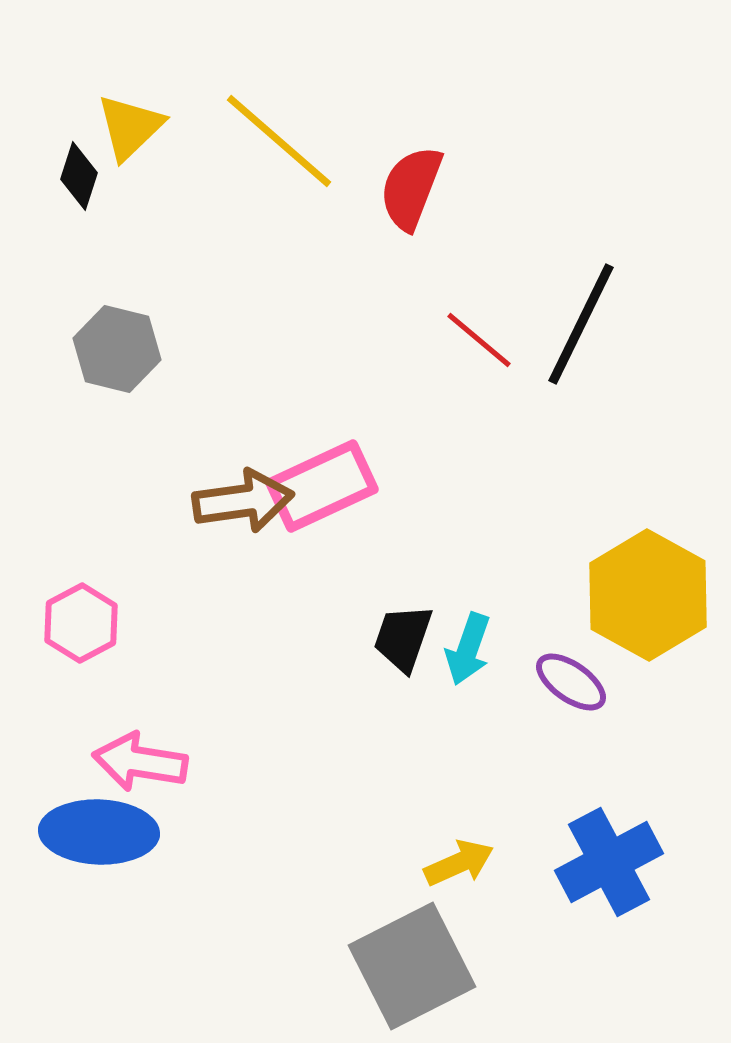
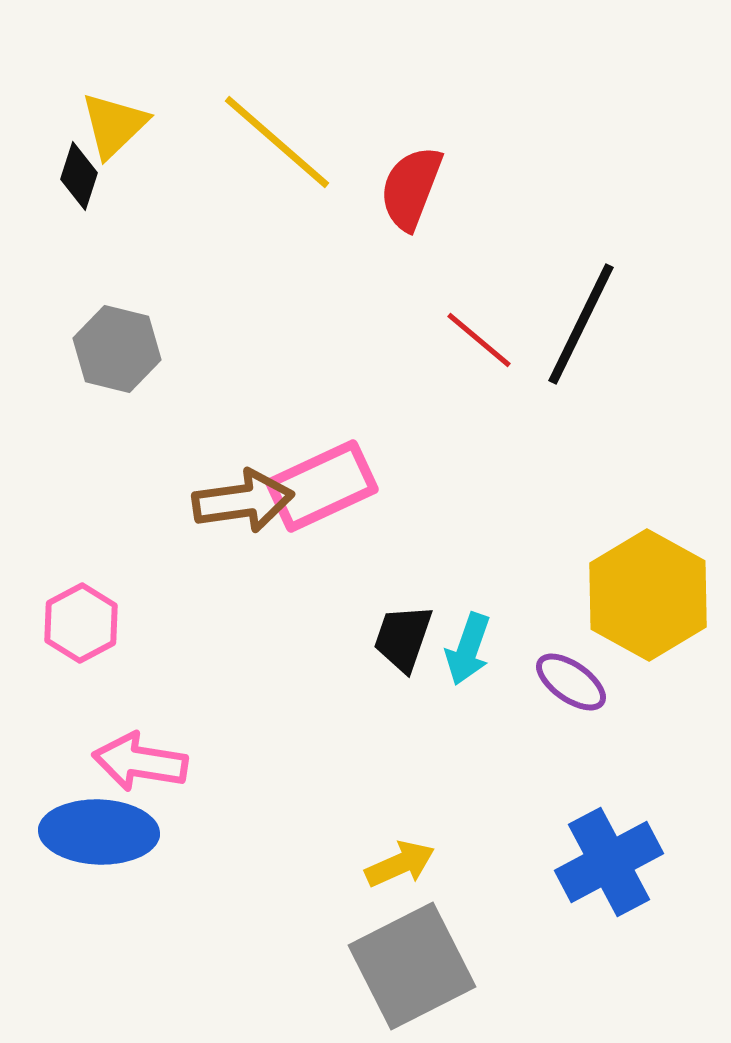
yellow triangle: moved 16 px left, 2 px up
yellow line: moved 2 px left, 1 px down
yellow arrow: moved 59 px left, 1 px down
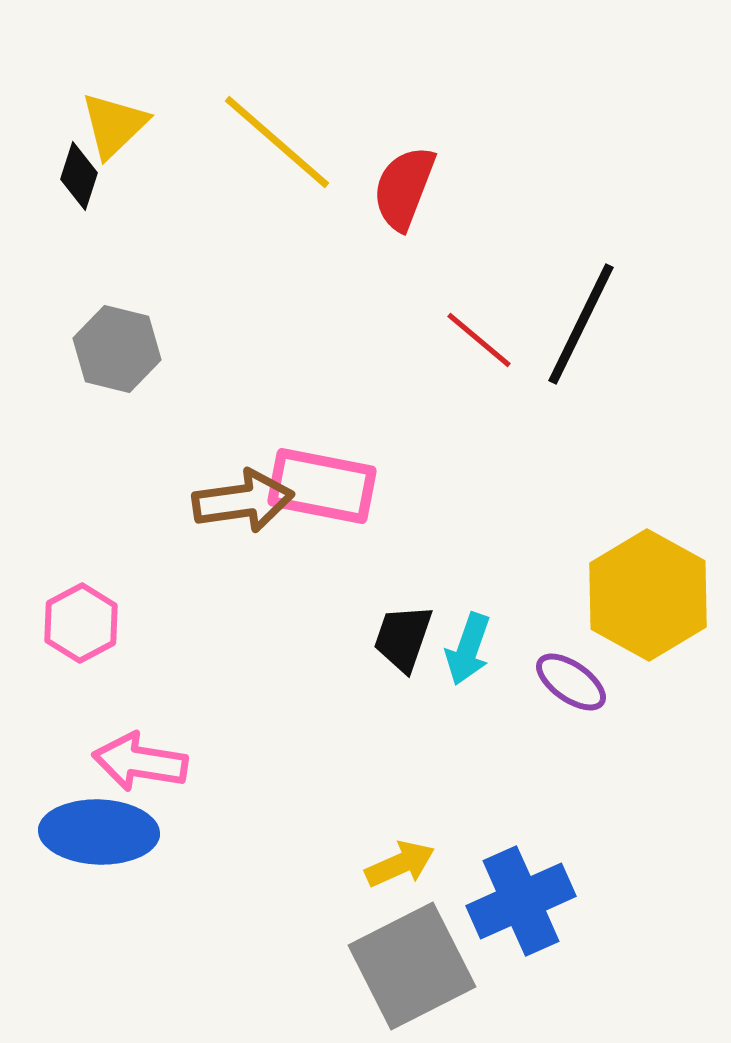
red semicircle: moved 7 px left
pink rectangle: rotated 36 degrees clockwise
blue cross: moved 88 px left, 39 px down; rotated 4 degrees clockwise
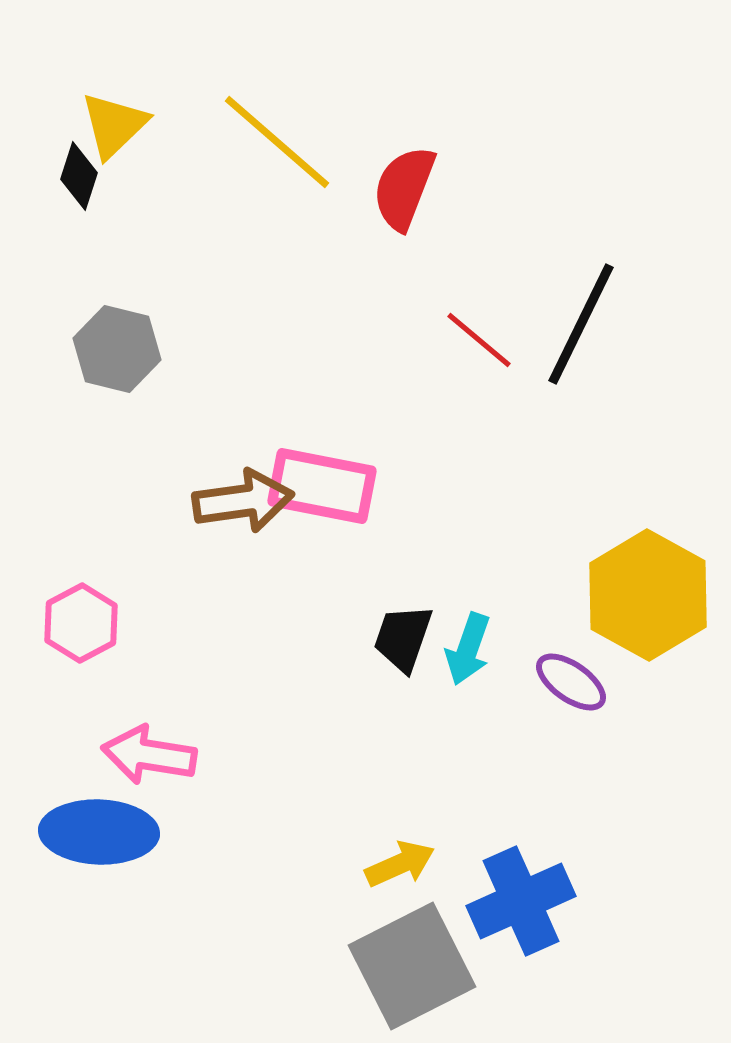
pink arrow: moved 9 px right, 7 px up
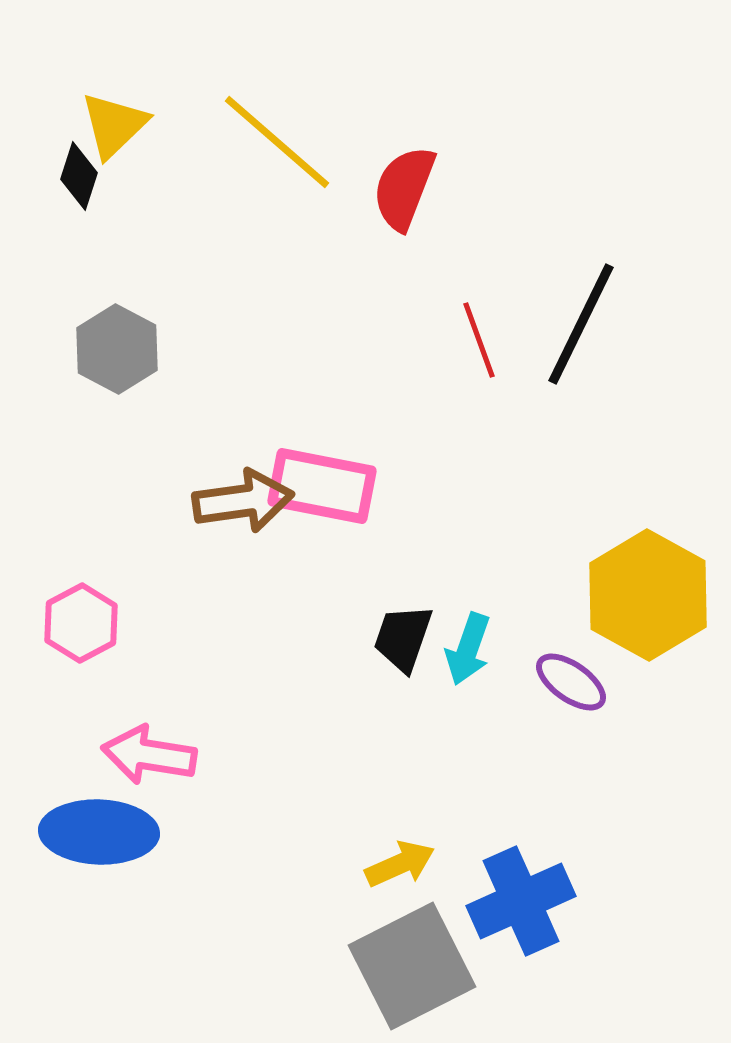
red line: rotated 30 degrees clockwise
gray hexagon: rotated 14 degrees clockwise
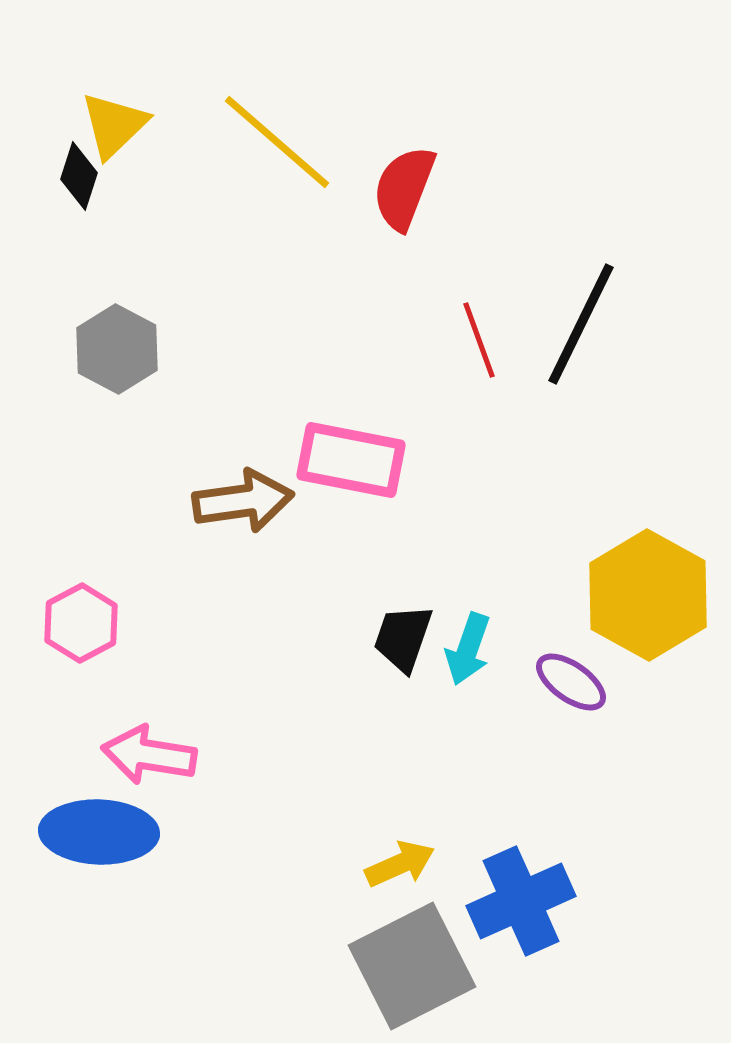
pink rectangle: moved 29 px right, 26 px up
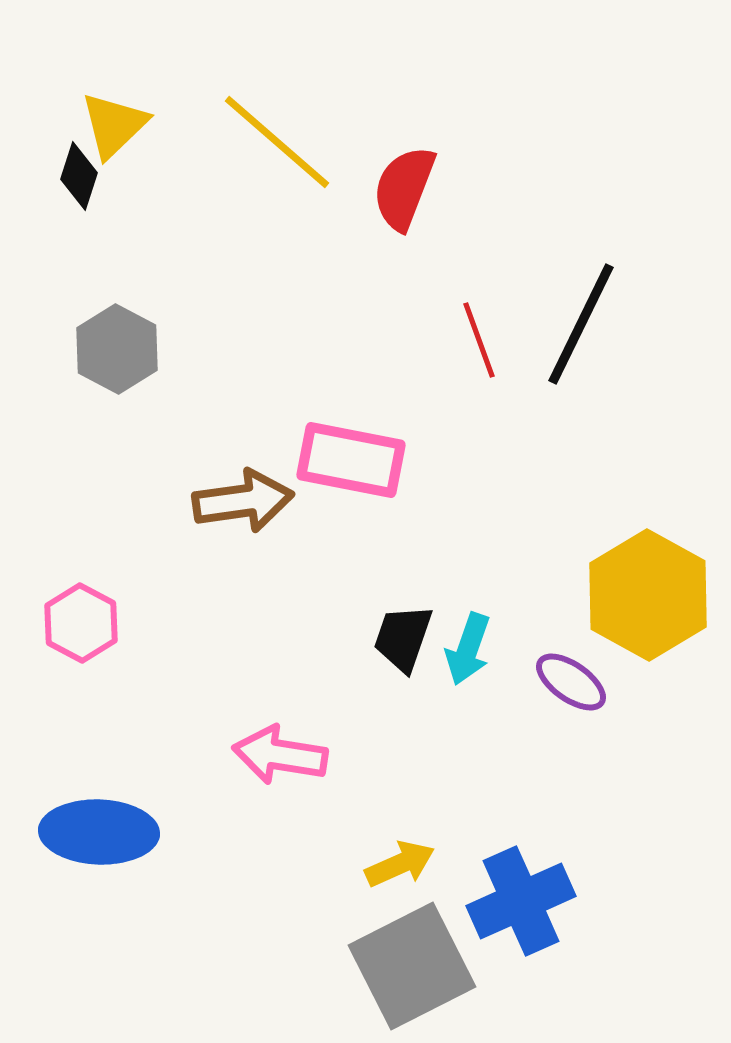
pink hexagon: rotated 4 degrees counterclockwise
pink arrow: moved 131 px right
